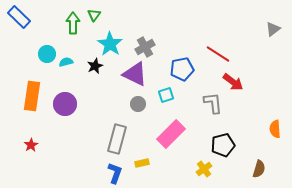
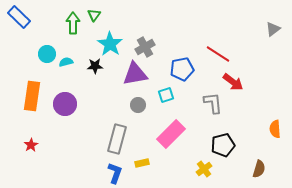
black star: rotated 21 degrees clockwise
purple triangle: rotated 36 degrees counterclockwise
gray circle: moved 1 px down
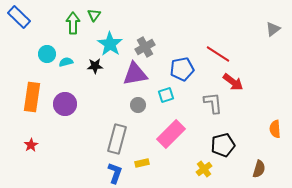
orange rectangle: moved 1 px down
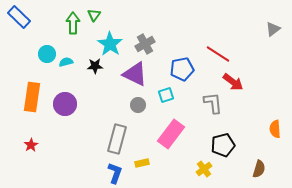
gray cross: moved 3 px up
purple triangle: rotated 36 degrees clockwise
pink rectangle: rotated 8 degrees counterclockwise
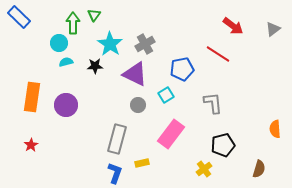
cyan circle: moved 12 px right, 11 px up
red arrow: moved 56 px up
cyan square: rotated 14 degrees counterclockwise
purple circle: moved 1 px right, 1 px down
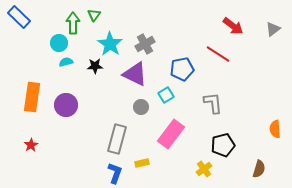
gray circle: moved 3 px right, 2 px down
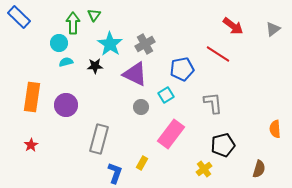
gray rectangle: moved 18 px left
yellow rectangle: rotated 48 degrees counterclockwise
